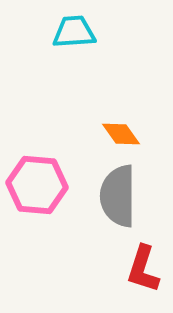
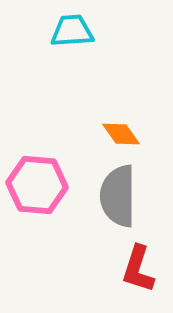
cyan trapezoid: moved 2 px left, 1 px up
red L-shape: moved 5 px left
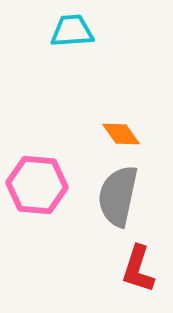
gray semicircle: rotated 12 degrees clockwise
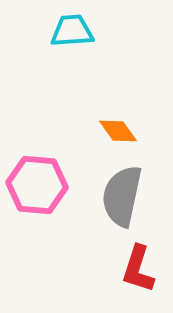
orange diamond: moved 3 px left, 3 px up
gray semicircle: moved 4 px right
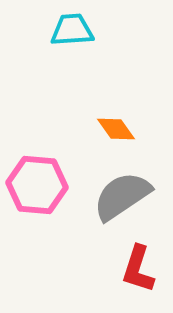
cyan trapezoid: moved 1 px up
orange diamond: moved 2 px left, 2 px up
gray semicircle: rotated 44 degrees clockwise
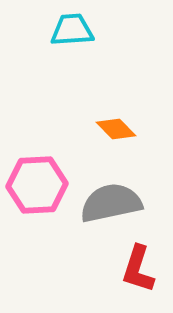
orange diamond: rotated 9 degrees counterclockwise
pink hexagon: rotated 8 degrees counterclockwise
gray semicircle: moved 11 px left, 7 px down; rotated 22 degrees clockwise
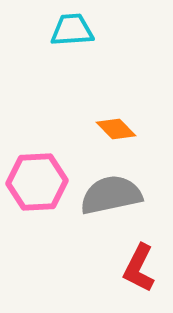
pink hexagon: moved 3 px up
gray semicircle: moved 8 px up
red L-shape: moved 1 px right, 1 px up; rotated 9 degrees clockwise
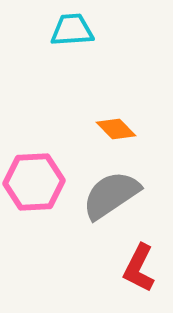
pink hexagon: moved 3 px left
gray semicircle: rotated 22 degrees counterclockwise
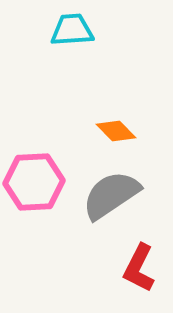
orange diamond: moved 2 px down
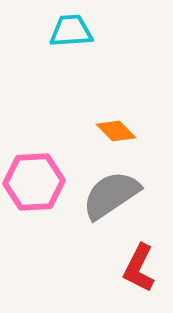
cyan trapezoid: moved 1 px left, 1 px down
